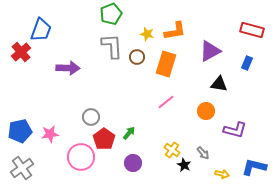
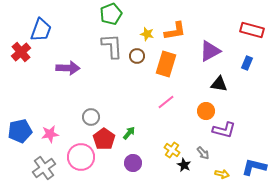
brown circle: moved 1 px up
purple L-shape: moved 11 px left
gray cross: moved 22 px right
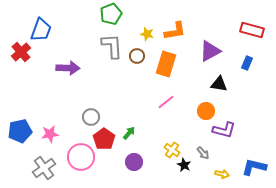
purple circle: moved 1 px right, 1 px up
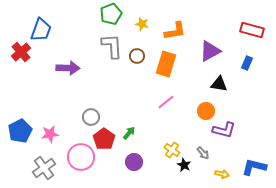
yellow star: moved 5 px left, 10 px up
blue pentagon: rotated 15 degrees counterclockwise
